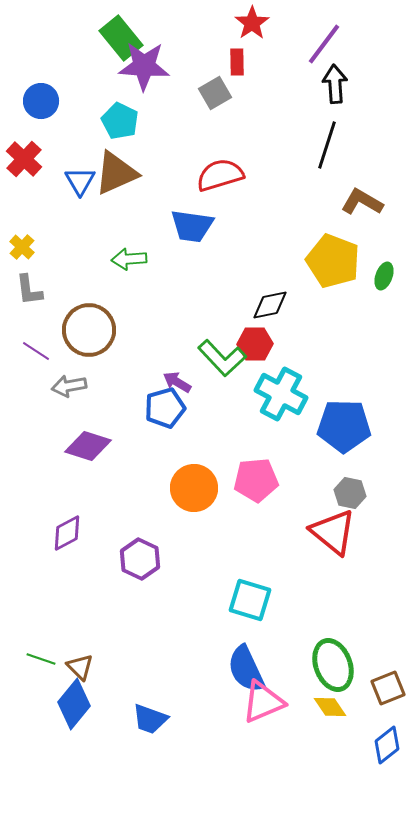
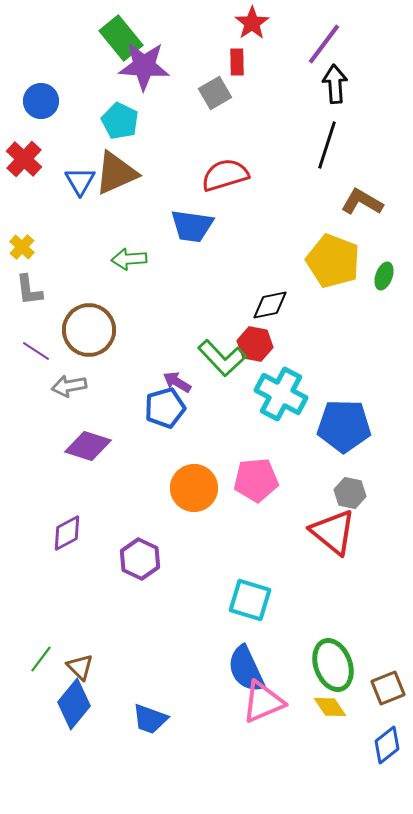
red semicircle at (220, 175): moved 5 px right
red hexagon at (255, 344): rotated 12 degrees clockwise
green line at (41, 659): rotated 72 degrees counterclockwise
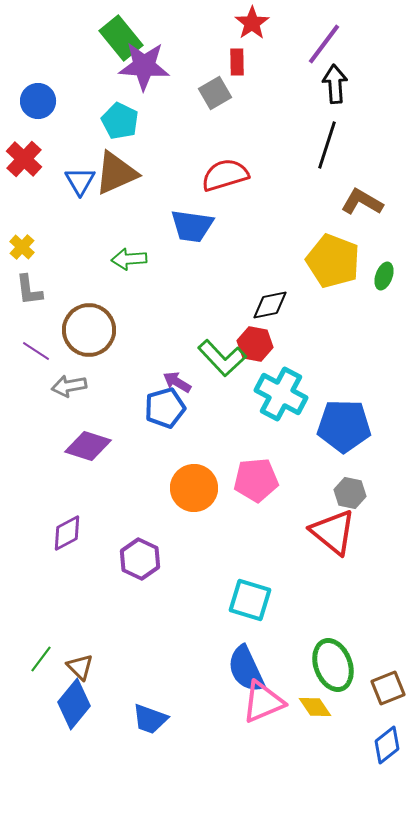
blue circle at (41, 101): moved 3 px left
yellow diamond at (330, 707): moved 15 px left
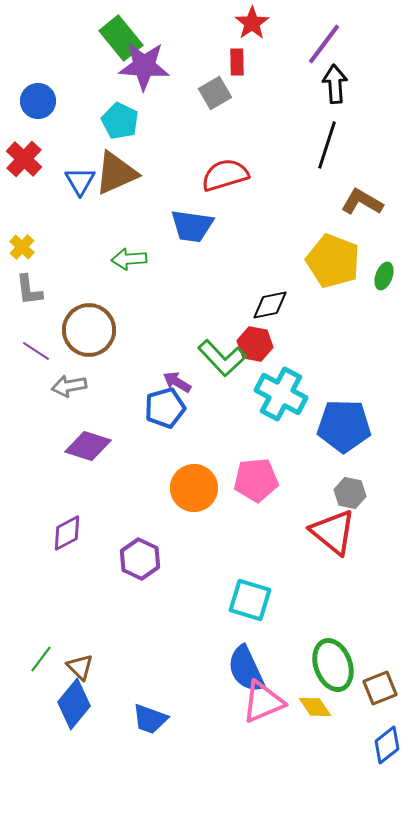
brown square at (388, 688): moved 8 px left
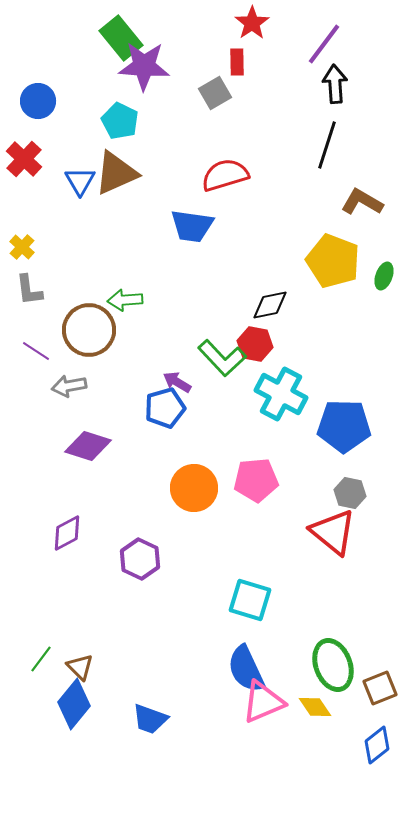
green arrow at (129, 259): moved 4 px left, 41 px down
blue diamond at (387, 745): moved 10 px left
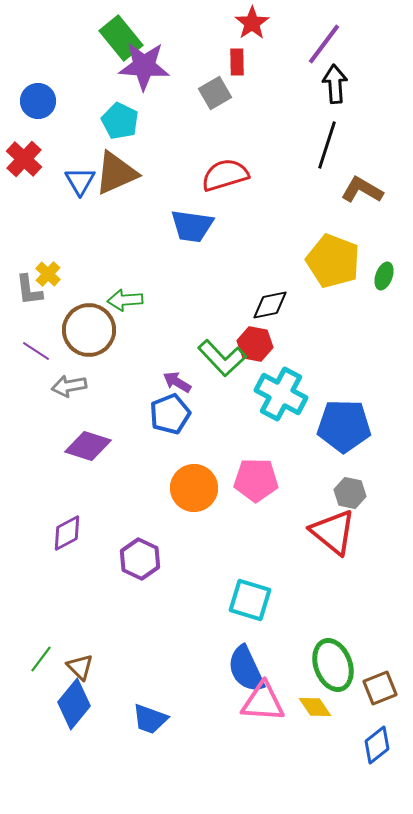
brown L-shape at (362, 202): moved 12 px up
yellow cross at (22, 247): moved 26 px right, 27 px down
blue pentagon at (165, 408): moved 5 px right, 6 px down; rotated 6 degrees counterclockwise
pink pentagon at (256, 480): rotated 6 degrees clockwise
pink triangle at (263, 702): rotated 27 degrees clockwise
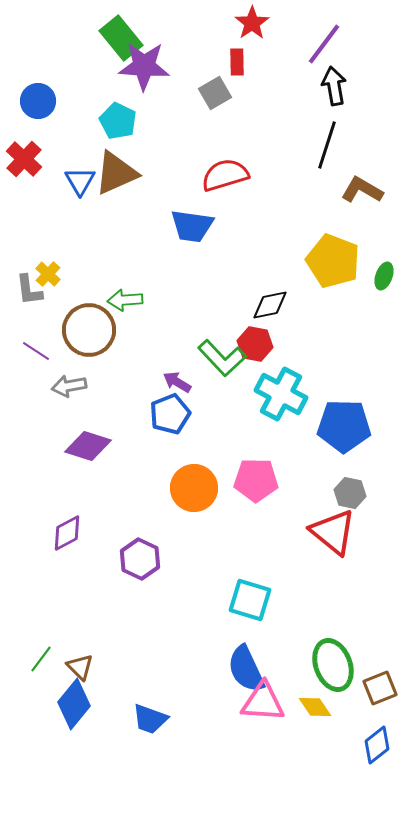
black arrow at (335, 84): moved 1 px left, 2 px down; rotated 6 degrees counterclockwise
cyan pentagon at (120, 121): moved 2 px left
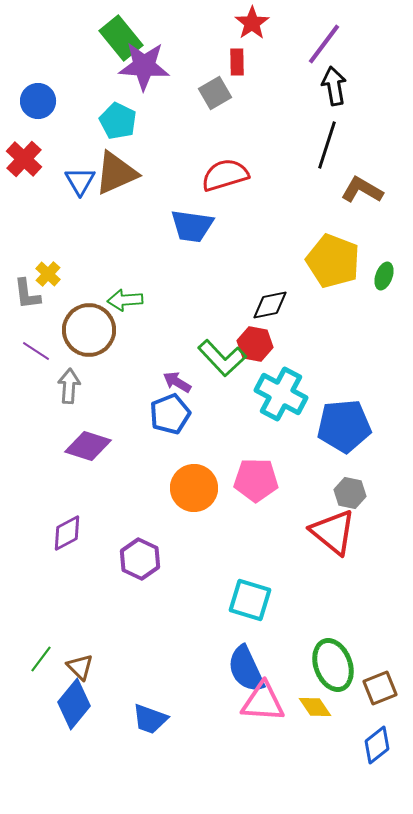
gray L-shape at (29, 290): moved 2 px left, 4 px down
gray arrow at (69, 386): rotated 104 degrees clockwise
blue pentagon at (344, 426): rotated 6 degrees counterclockwise
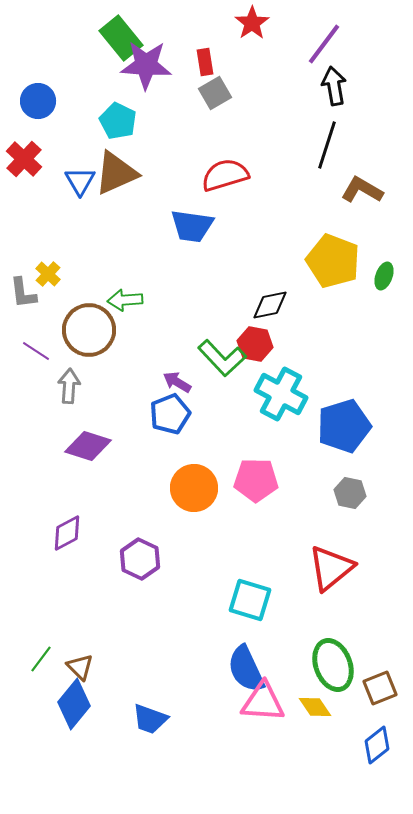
red rectangle at (237, 62): moved 32 px left; rotated 8 degrees counterclockwise
purple star at (144, 66): moved 2 px right, 1 px up
gray L-shape at (27, 294): moved 4 px left, 1 px up
blue pentagon at (344, 426): rotated 12 degrees counterclockwise
red triangle at (333, 532): moved 2 px left, 36 px down; rotated 42 degrees clockwise
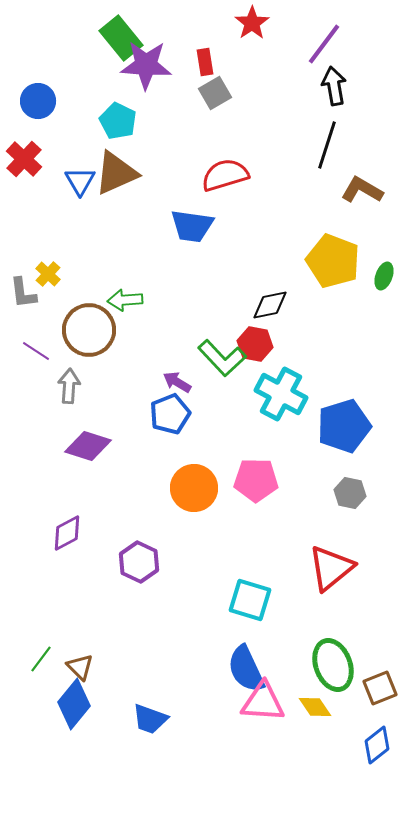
purple hexagon at (140, 559): moved 1 px left, 3 px down
